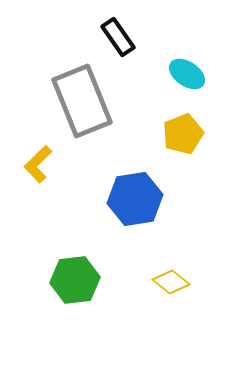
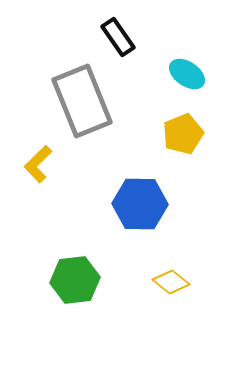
blue hexagon: moved 5 px right, 5 px down; rotated 10 degrees clockwise
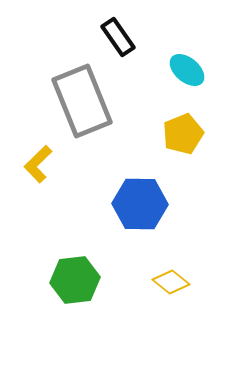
cyan ellipse: moved 4 px up; rotated 6 degrees clockwise
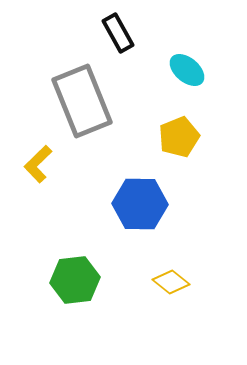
black rectangle: moved 4 px up; rotated 6 degrees clockwise
yellow pentagon: moved 4 px left, 3 px down
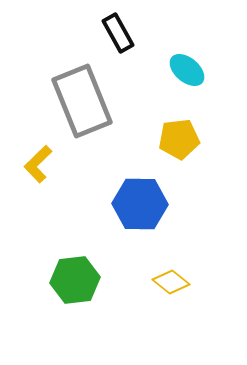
yellow pentagon: moved 2 px down; rotated 15 degrees clockwise
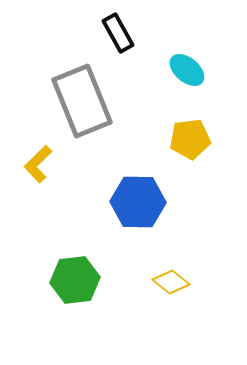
yellow pentagon: moved 11 px right
blue hexagon: moved 2 px left, 2 px up
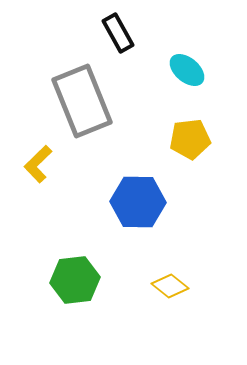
yellow diamond: moved 1 px left, 4 px down
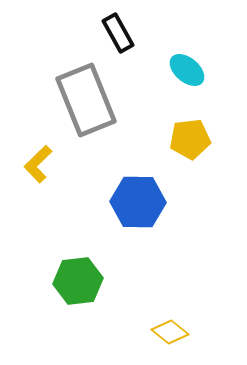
gray rectangle: moved 4 px right, 1 px up
green hexagon: moved 3 px right, 1 px down
yellow diamond: moved 46 px down
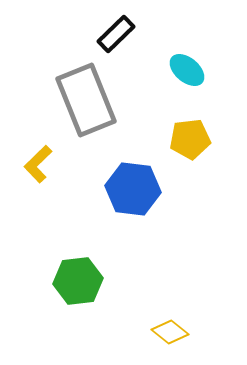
black rectangle: moved 2 px left, 1 px down; rotated 75 degrees clockwise
blue hexagon: moved 5 px left, 13 px up; rotated 6 degrees clockwise
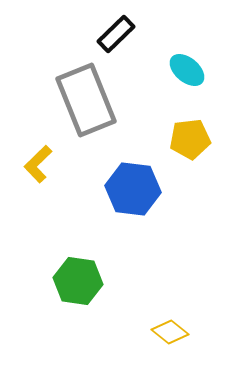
green hexagon: rotated 15 degrees clockwise
